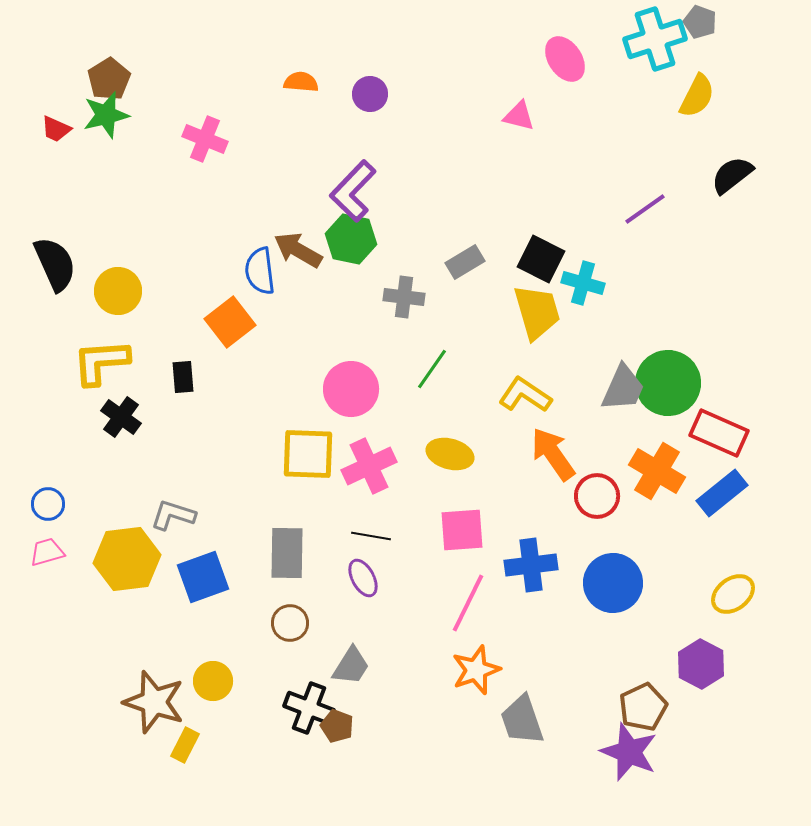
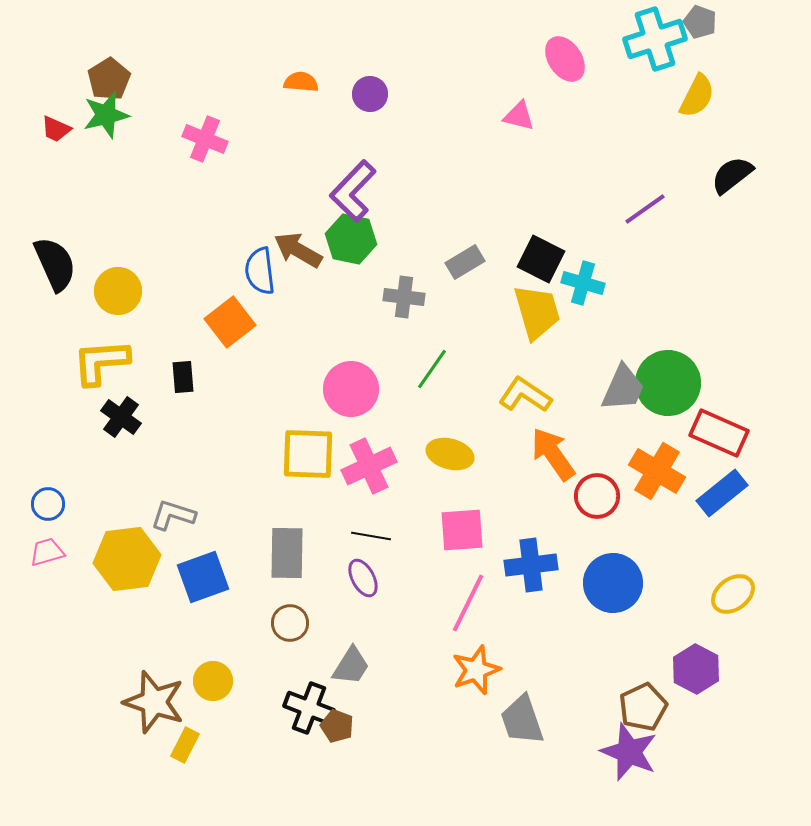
purple hexagon at (701, 664): moved 5 px left, 5 px down
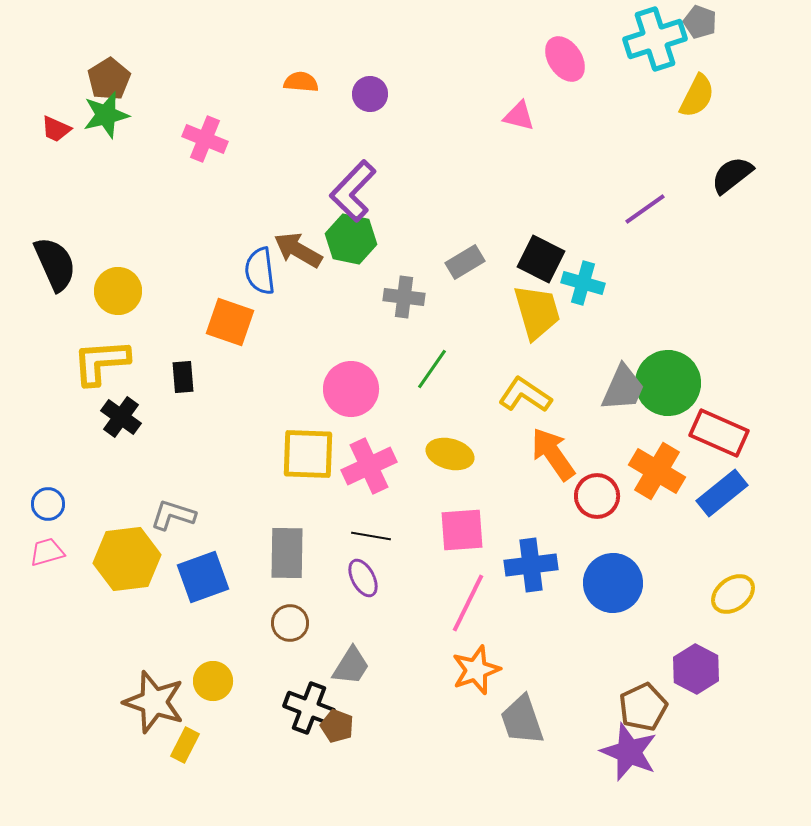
orange square at (230, 322): rotated 33 degrees counterclockwise
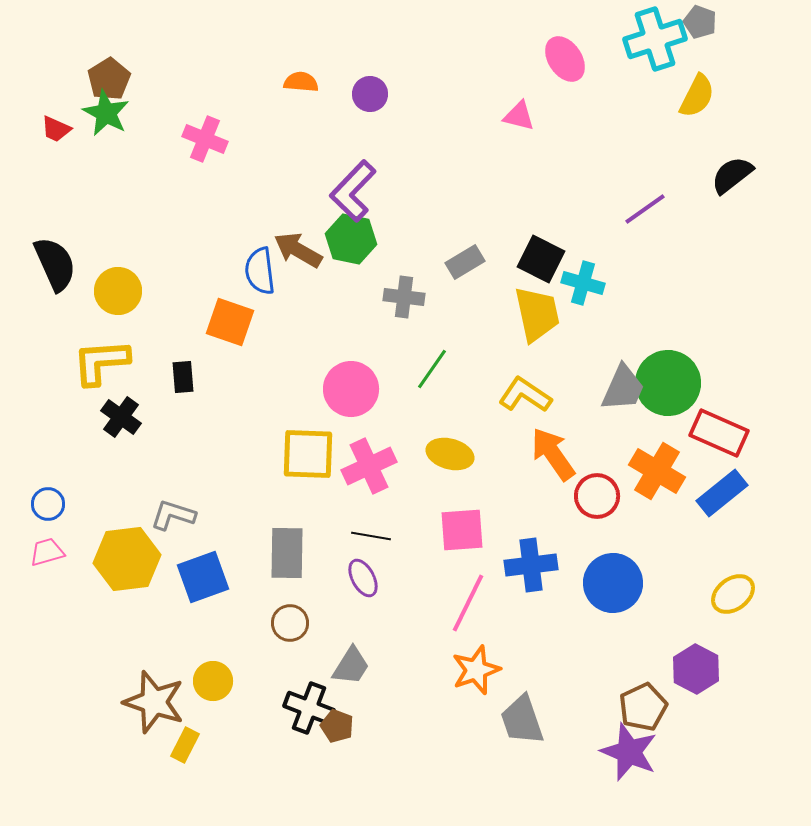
green star at (106, 115): moved 2 px up; rotated 30 degrees counterclockwise
yellow trapezoid at (537, 312): moved 2 px down; rotated 4 degrees clockwise
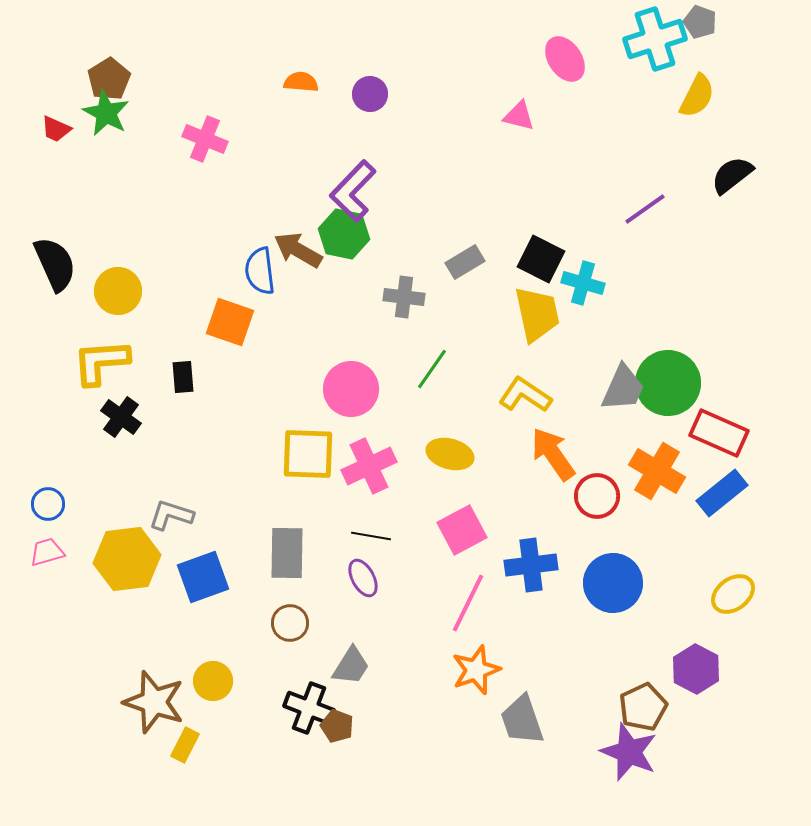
green hexagon at (351, 239): moved 7 px left, 5 px up
gray L-shape at (173, 515): moved 2 px left
pink square at (462, 530): rotated 24 degrees counterclockwise
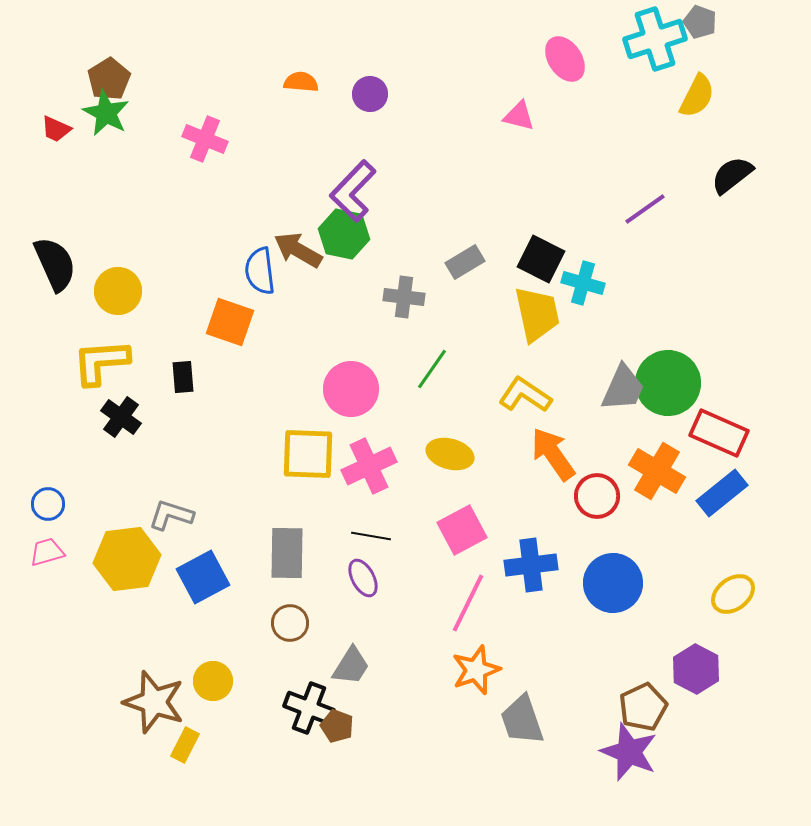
blue square at (203, 577): rotated 8 degrees counterclockwise
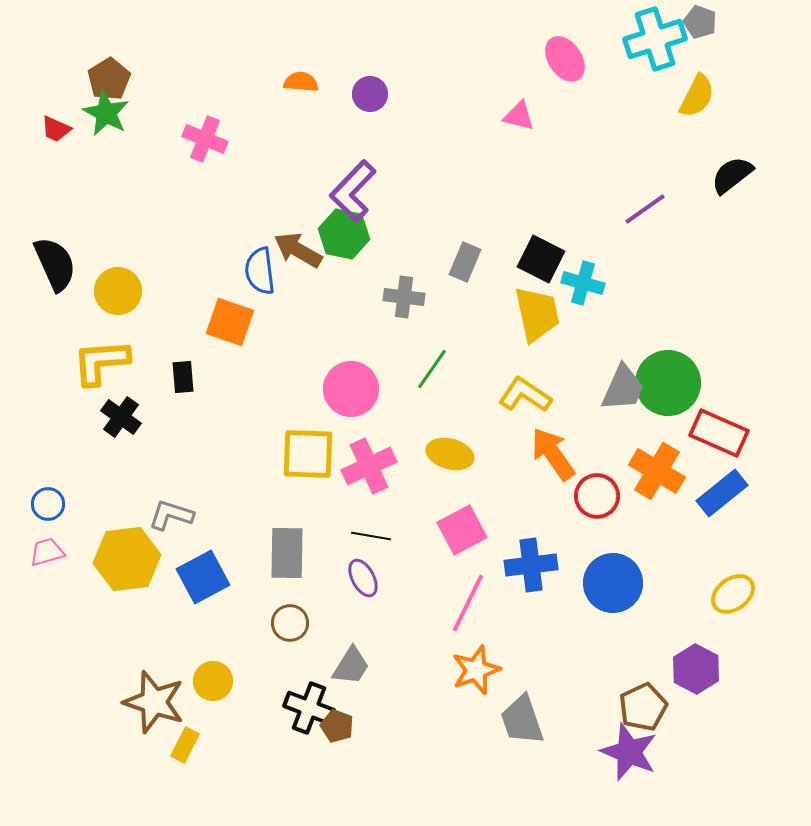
gray rectangle at (465, 262): rotated 36 degrees counterclockwise
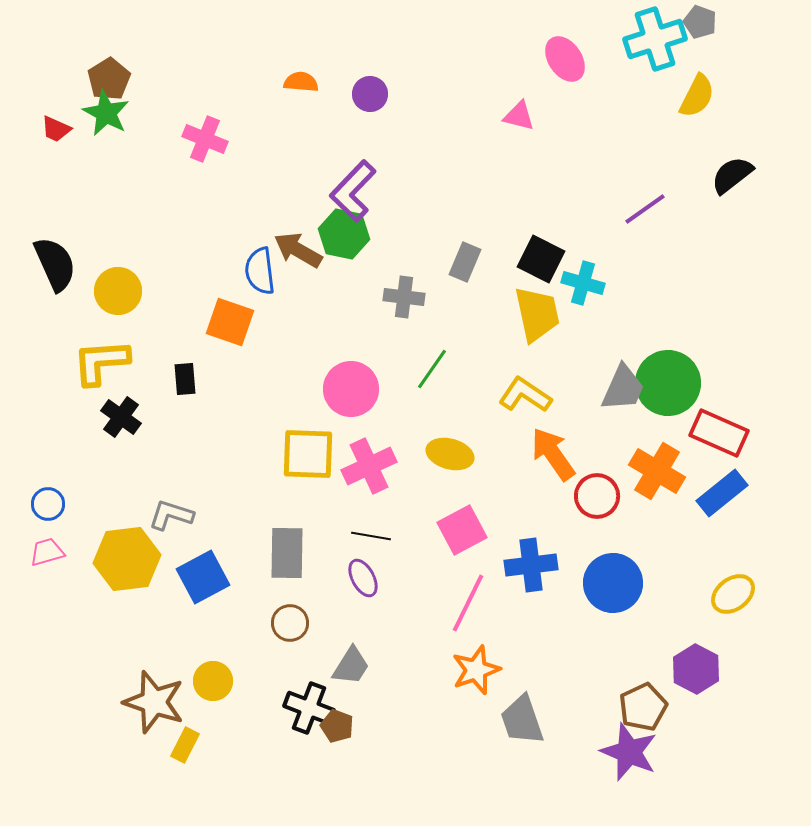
black rectangle at (183, 377): moved 2 px right, 2 px down
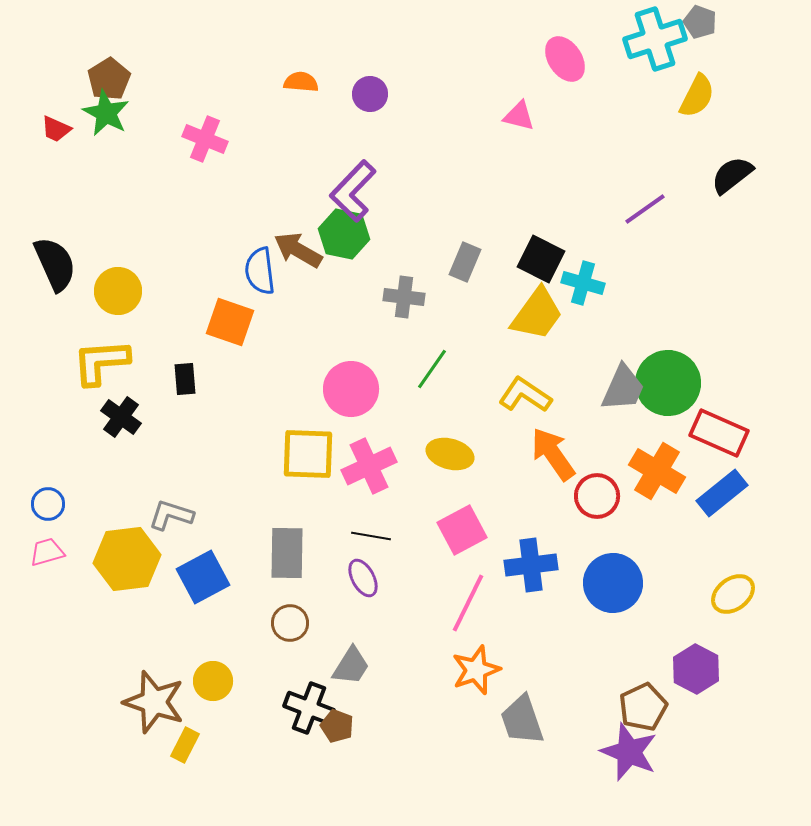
yellow trapezoid at (537, 314): rotated 48 degrees clockwise
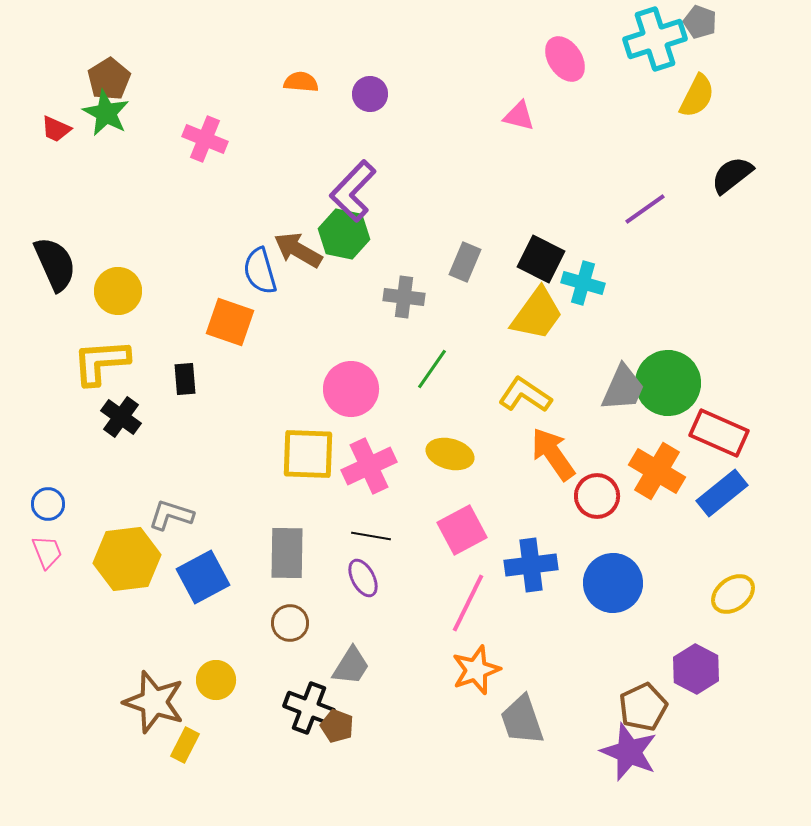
blue semicircle at (260, 271): rotated 9 degrees counterclockwise
pink trapezoid at (47, 552): rotated 84 degrees clockwise
yellow circle at (213, 681): moved 3 px right, 1 px up
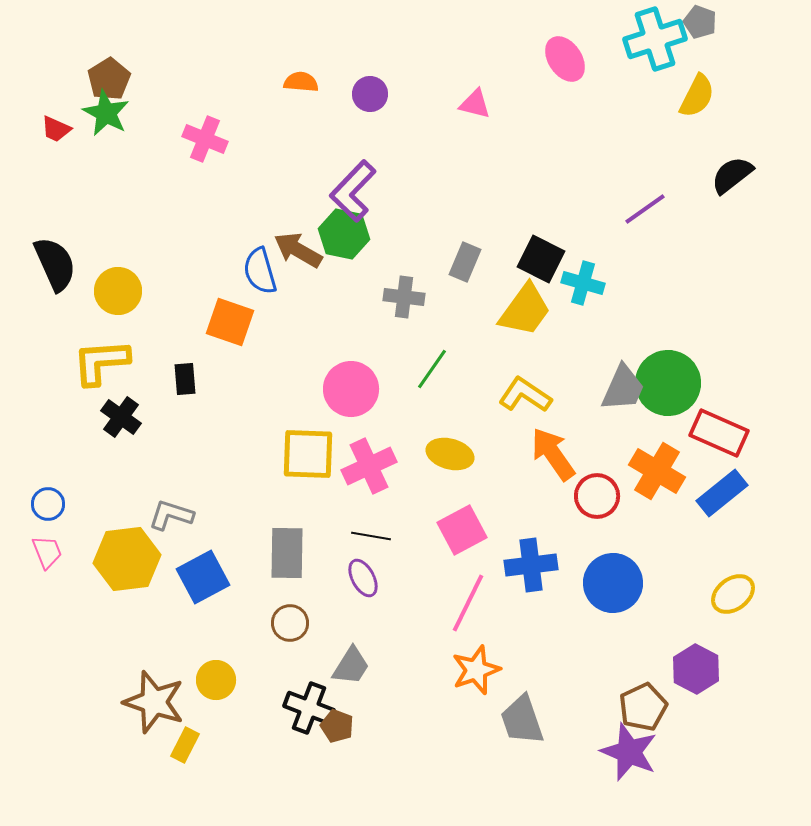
pink triangle at (519, 116): moved 44 px left, 12 px up
yellow trapezoid at (537, 314): moved 12 px left, 4 px up
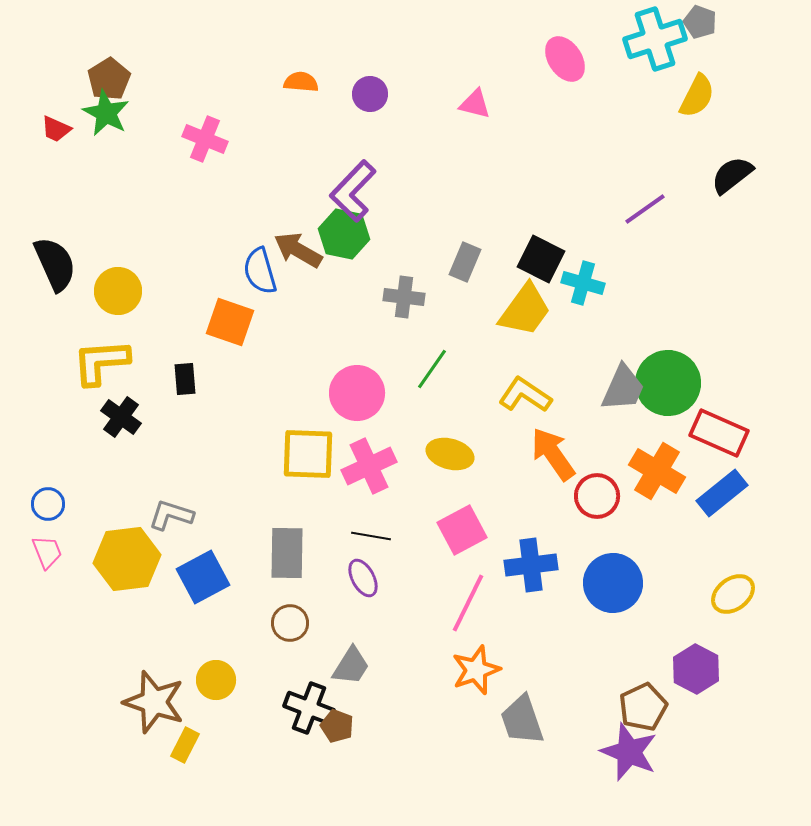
pink circle at (351, 389): moved 6 px right, 4 px down
